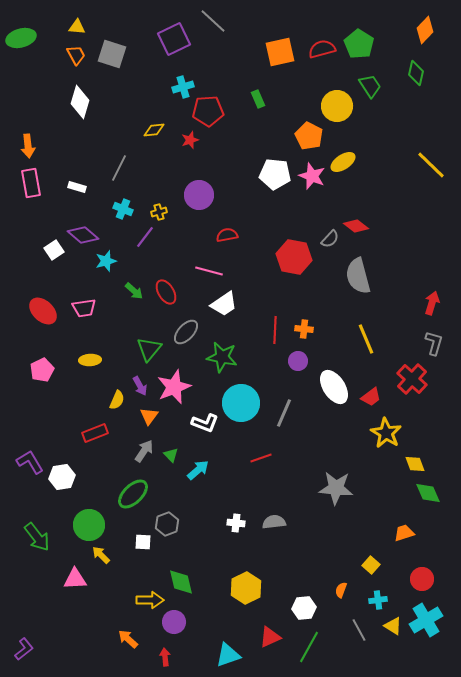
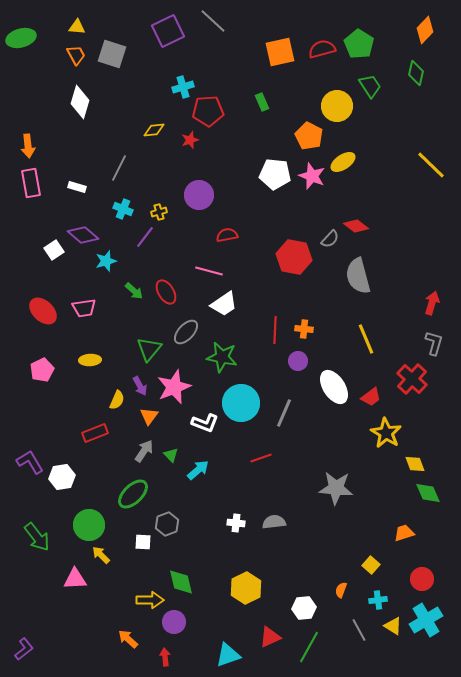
purple square at (174, 39): moved 6 px left, 8 px up
green rectangle at (258, 99): moved 4 px right, 3 px down
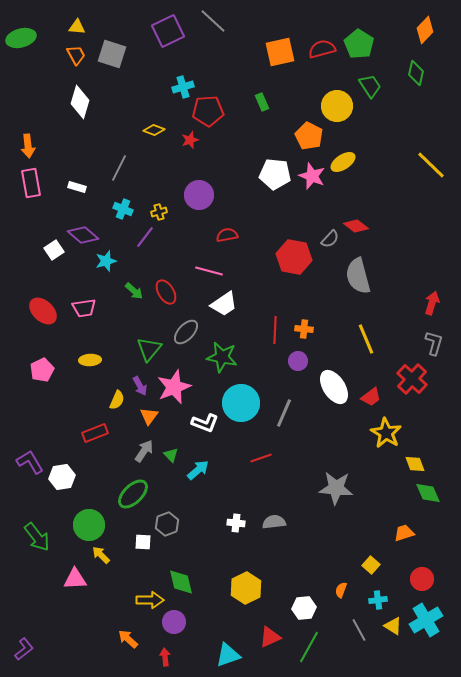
yellow diamond at (154, 130): rotated 25 degrees clockwise
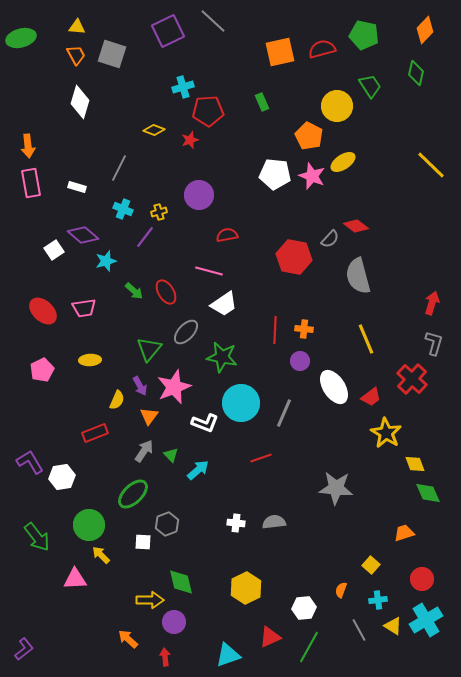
green pentagon at (359, 44): moved 5 px right, 9 px up; rotated 20 degrees counterclockwise
purple circle at (298, 361): moved 2 px right
